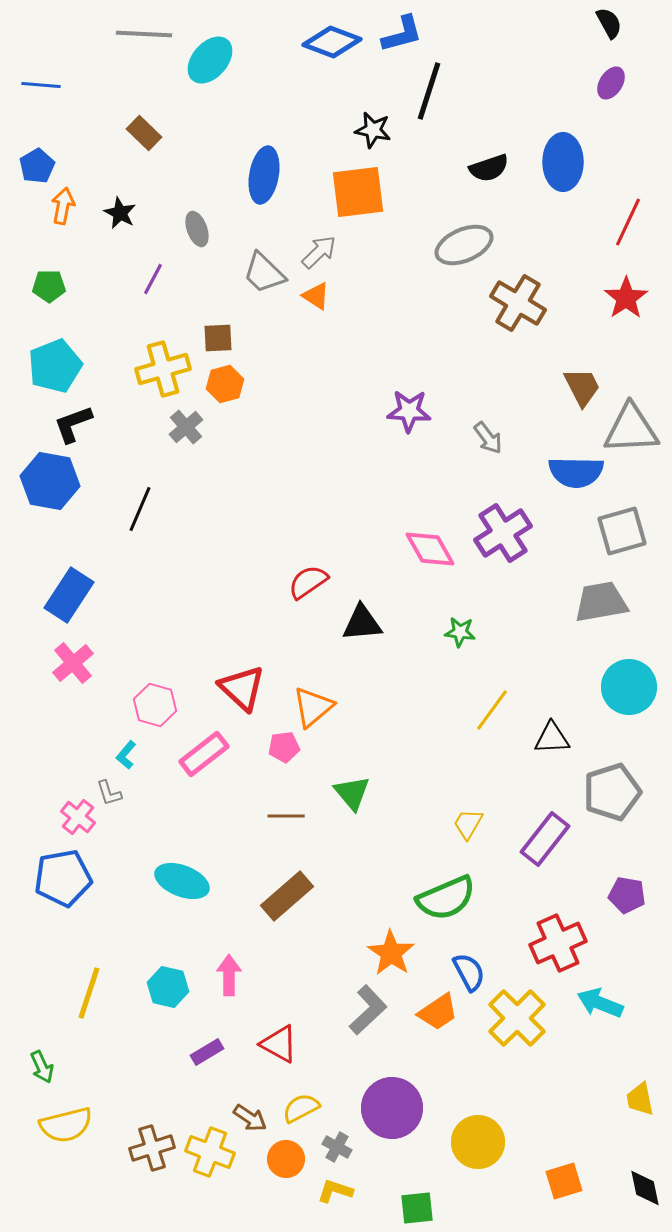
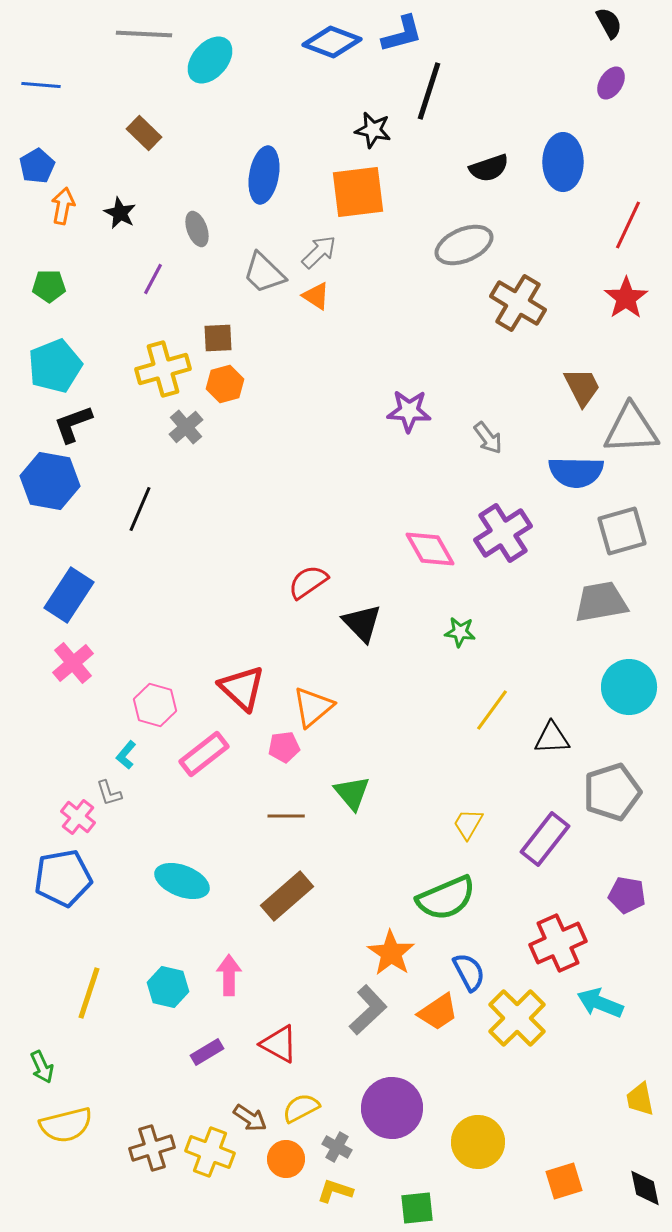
red line at (628, 222): moved 3 px down
black triangle at (362, 623): rotated 51 degrees clockwise
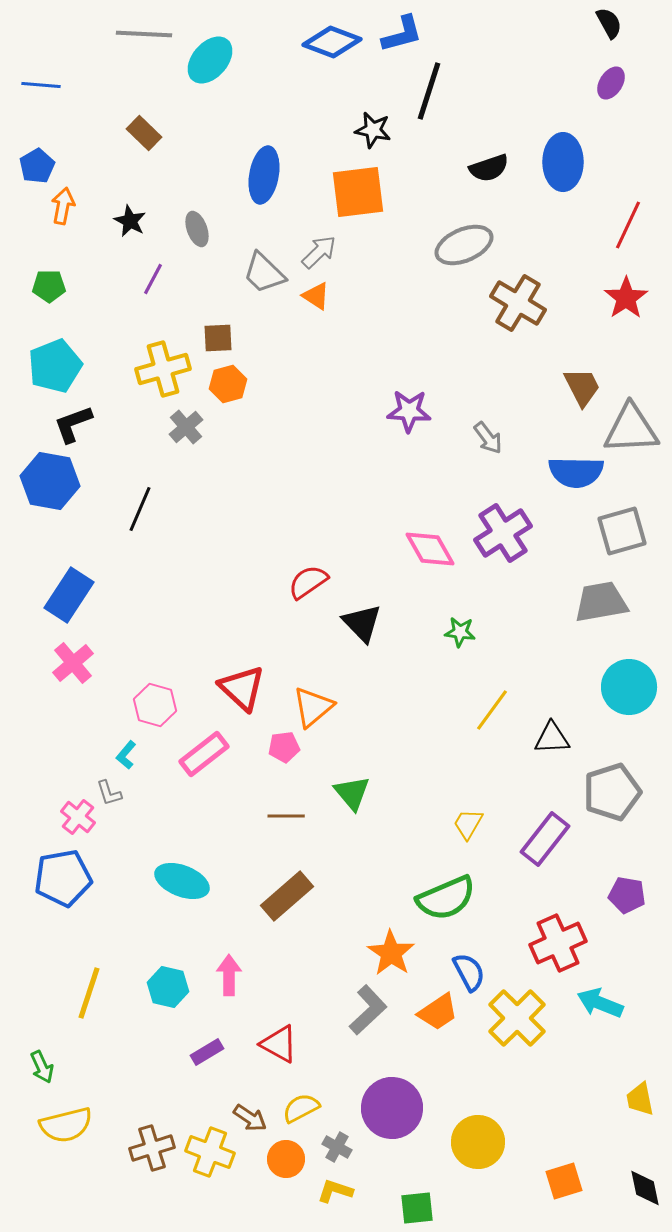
black star at (120, 213): moved 10 px right, 8 px down
orange hexagon at (225, 384): moved 3 px right
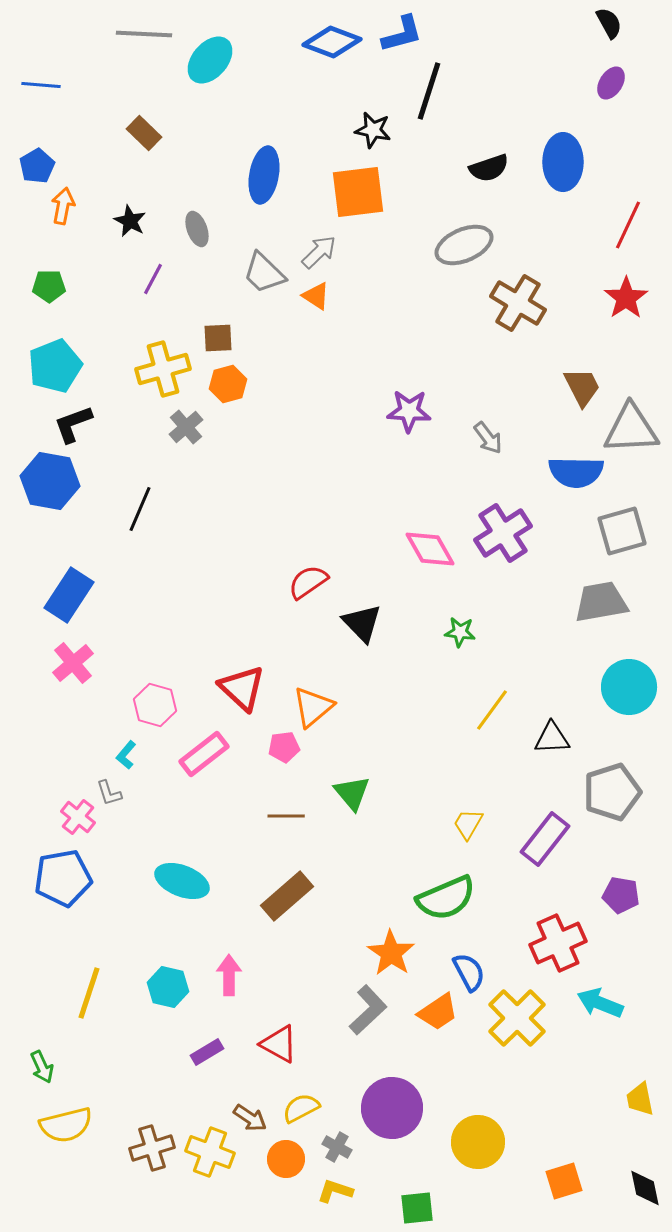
purple pentagon at (627, 895): moved 6 px left
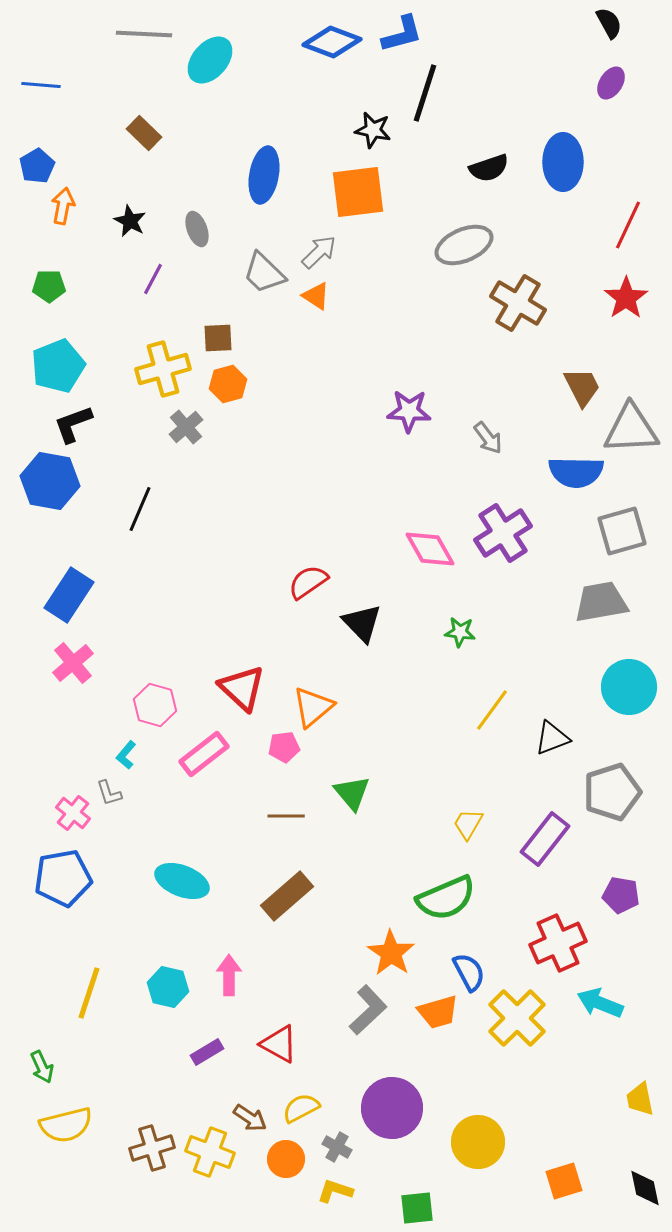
black line at (429, 91): moved 4 px left, 2 px down
cyan pentagon at (55, 366): moved 3 px right
black triangle at (552, 738): rotated 18 degrees counterclockwise
pink cross at (78, 817): moved 5 px left, 4 px up
orange trapezoid at (438, 1012): rotated 18 degrees clockwise
